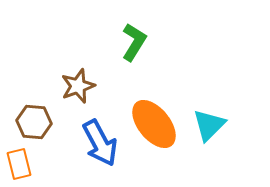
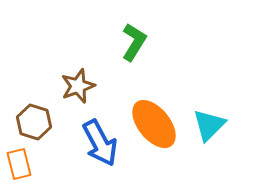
brown hexagon: rotated 12 degrees clockwise
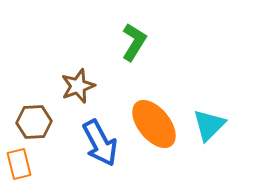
brown hexagon: rotated 20 degrees counterclockwise
